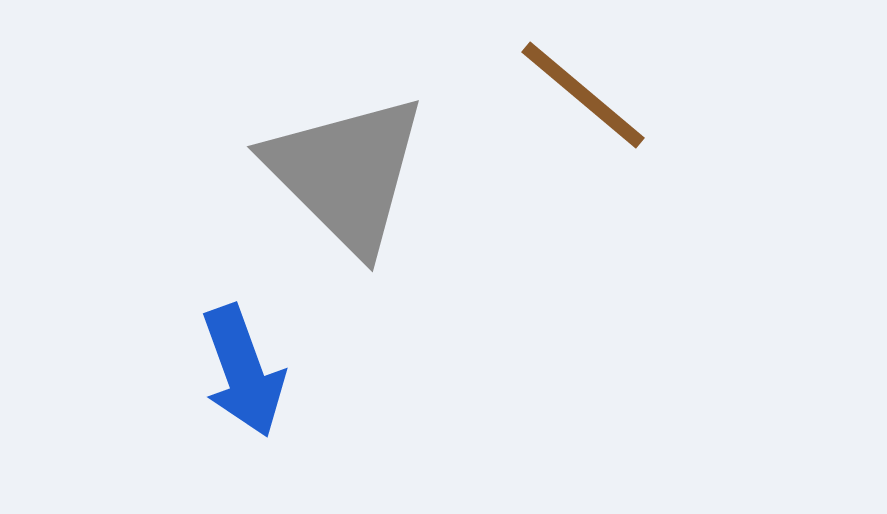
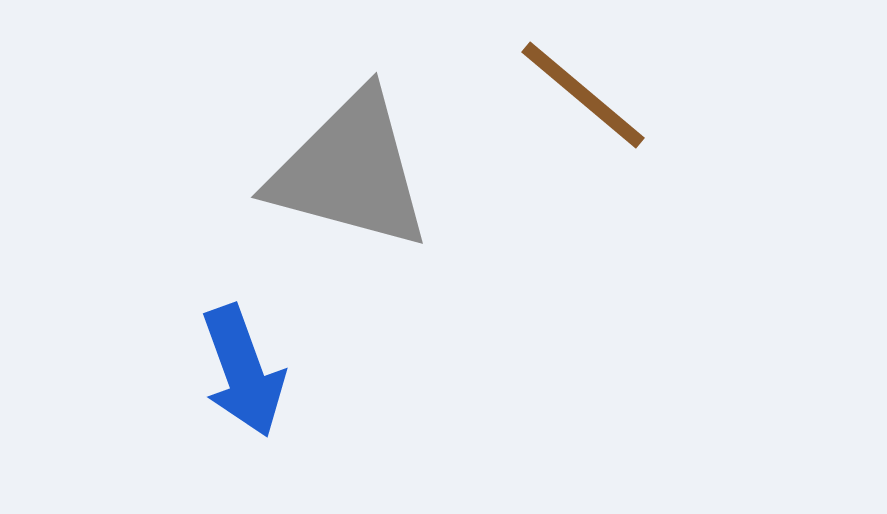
gray triangle: moved 4 px right, 2 px up; rotated 30 degrees counterclockwise
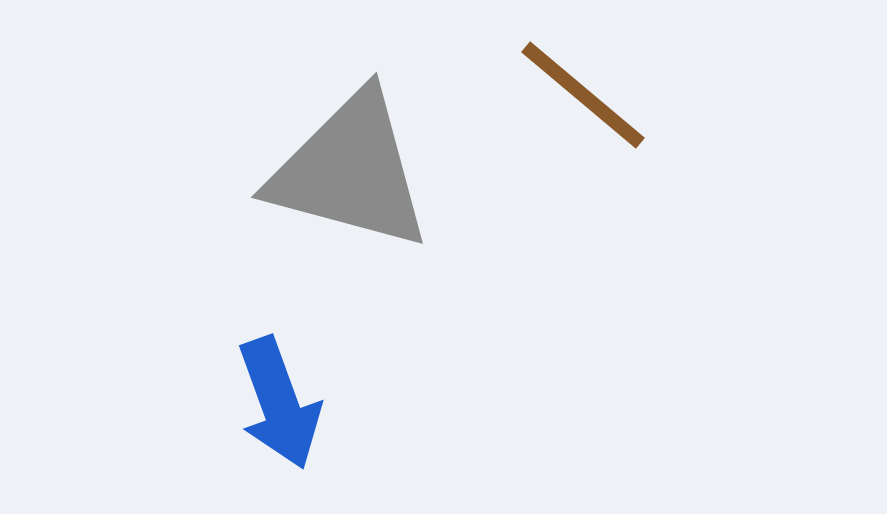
blue arrow: moved 36 px right, 32 px down
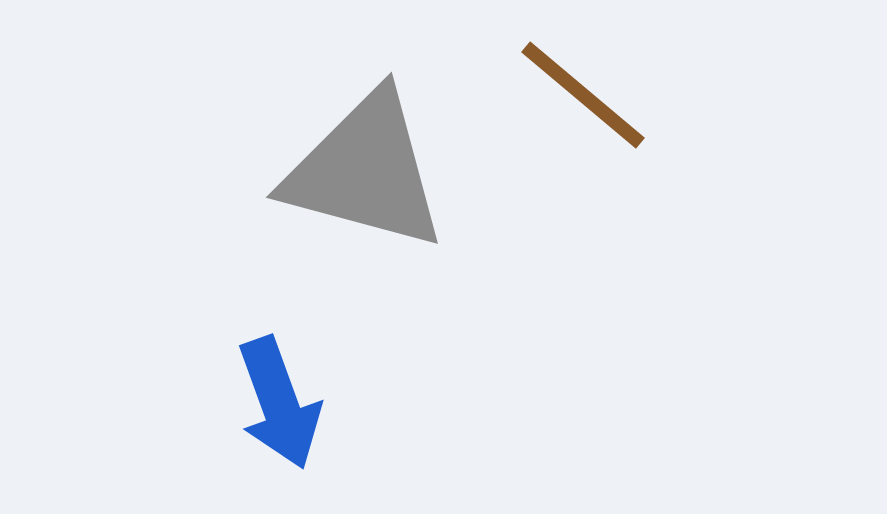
gray triangle: moved 15 px right
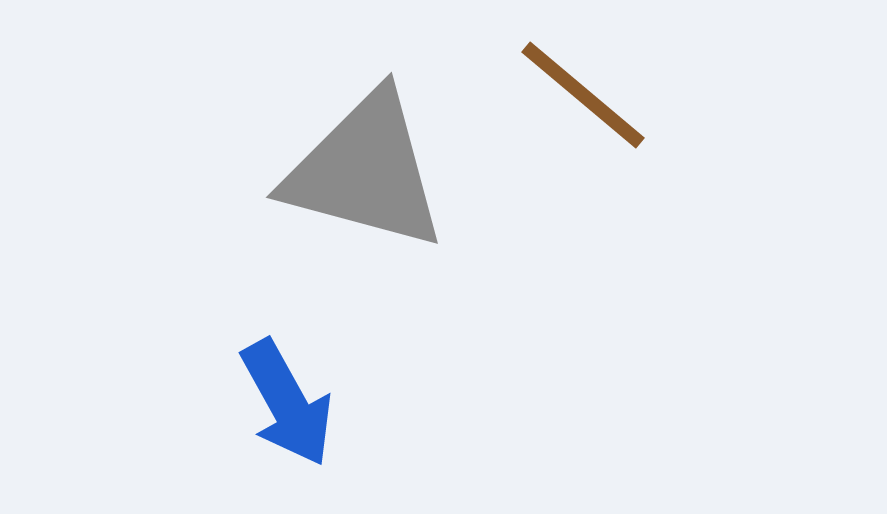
blue arrow: moved 8 px right; rotated 9 degrees counterclockwise
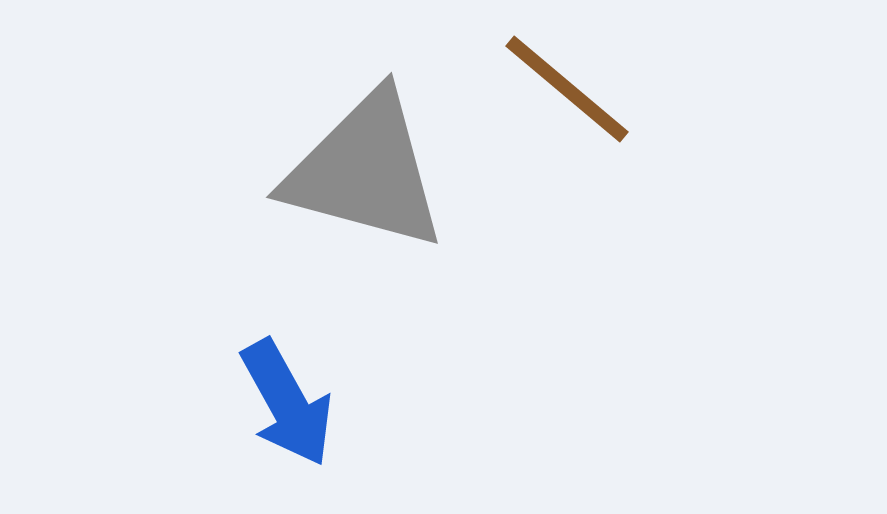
brown line: moved 16 px left, 6 px up
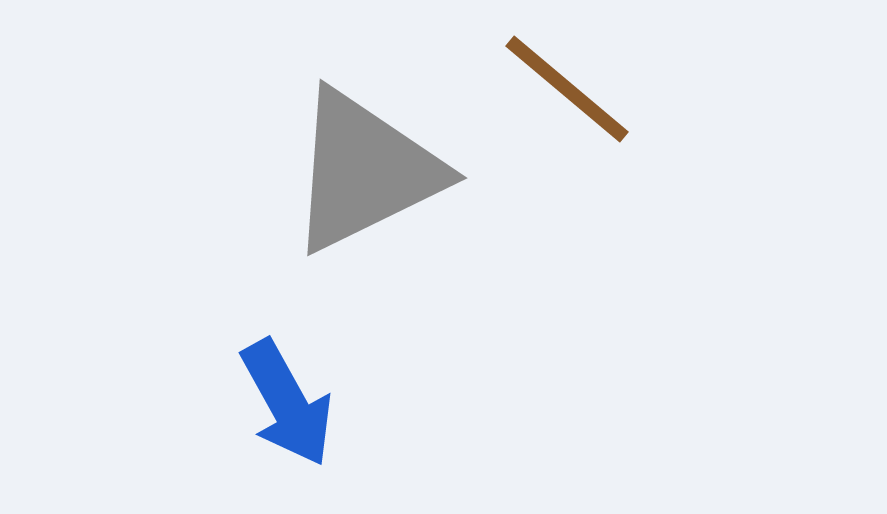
gray triangle: rotated 41 degrees counterclockwise
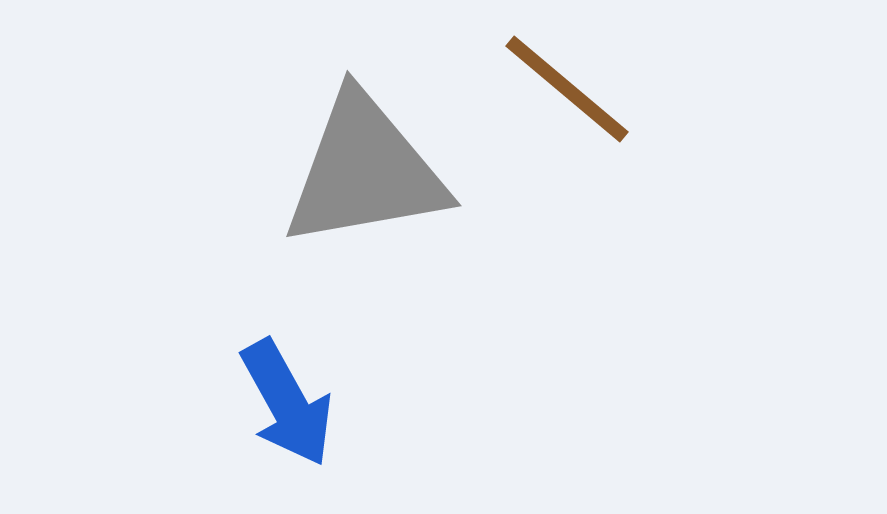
gray triangle: rotated 16 degrees clockwise
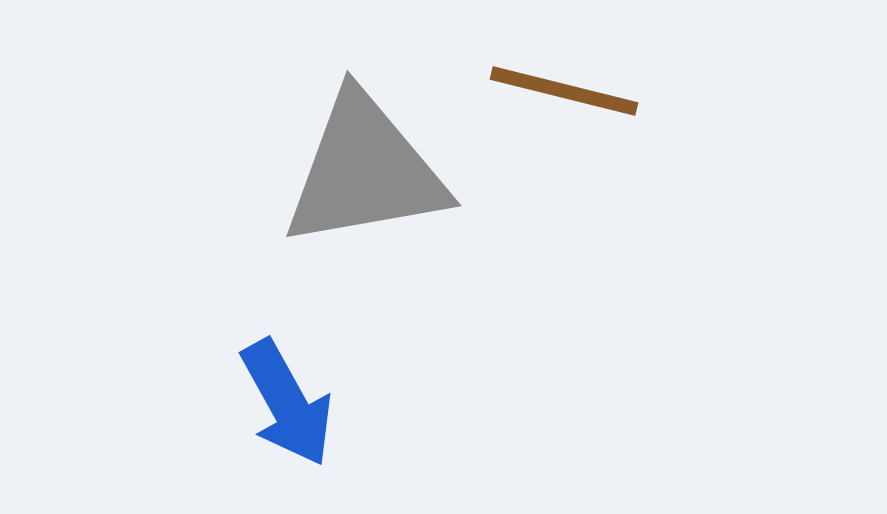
brown line: moved 3 px left, 2 px down; rotated 26 degrees counterclockwise
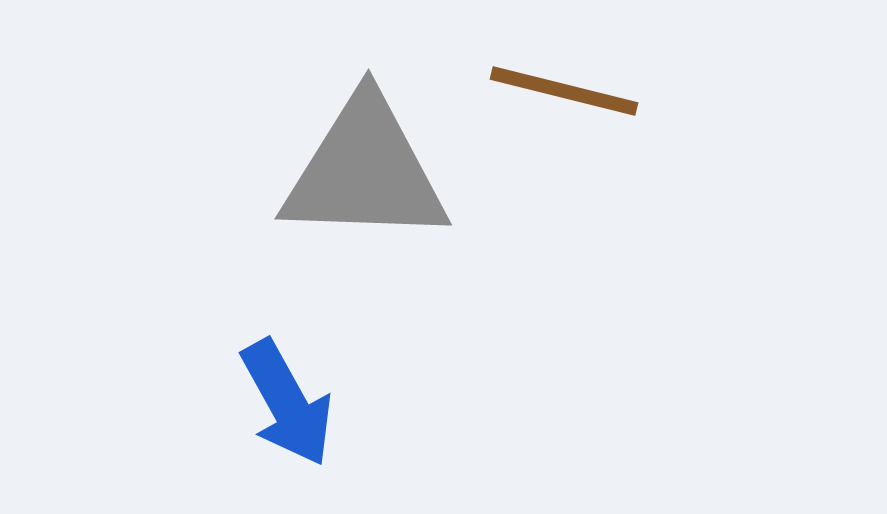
gray triangle: rotated 12 degrees clockwise
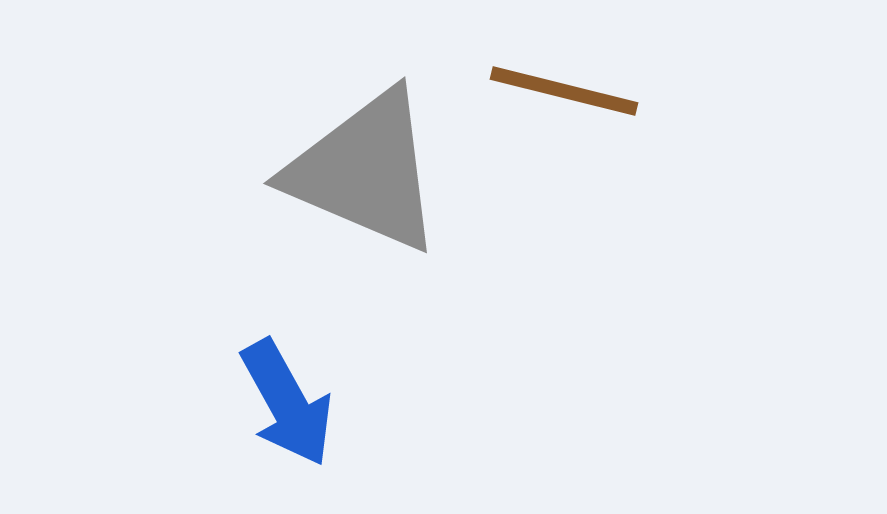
gray triangle: rotated 21 degrees clockwise
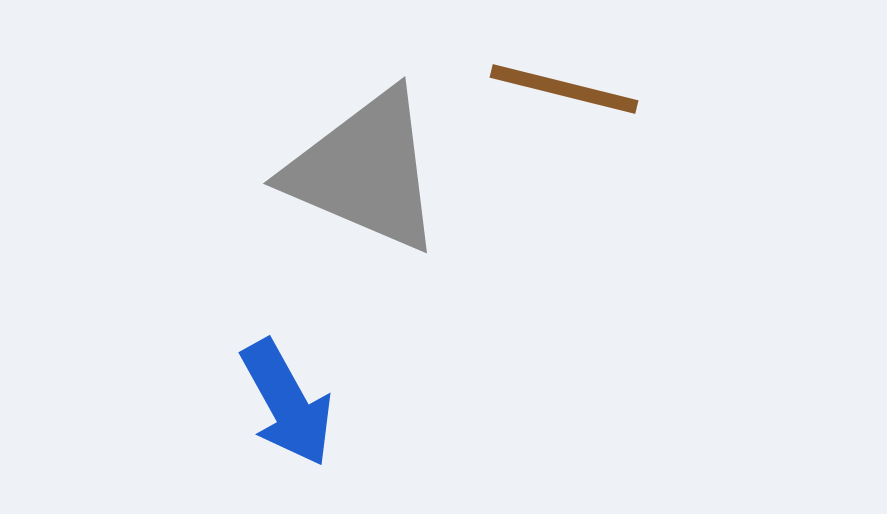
brown line: moved 2 px up
